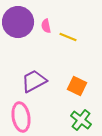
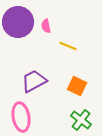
yellow line: moved 9 px down
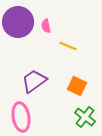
purple trapezoid: rotated 8 degrees counterclockwise
green cross: moved 4 px right, 3 px up
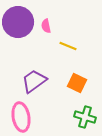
orange square: moved 3 px up
green cross: rotated 20 degrees counterclockwise
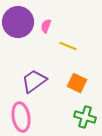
pink semicircle: rotated 32 degrees clockwise
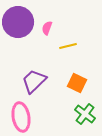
pink semicircle: moved 1 px right, 2 px down
yellow line: rotated 36 degrees counterclockwise
purple trapezoid: rotated 8 degrees counterclockwise
green cross: moved 3 px up; rotated 20 degrees clockwise
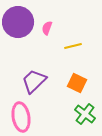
yellow line: moved 5 px right
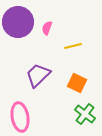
purple trapezoid: moved 4 px right, 6 px up
pink ellipse: moved 1 px left
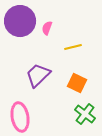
purple circle: moved 2 px right, 1 px up
yellow line: moved 1 px down
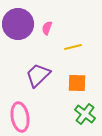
purple circle: moved 2 px left, 3 px down
orange square: rotated 24 degrees counterclockwise
